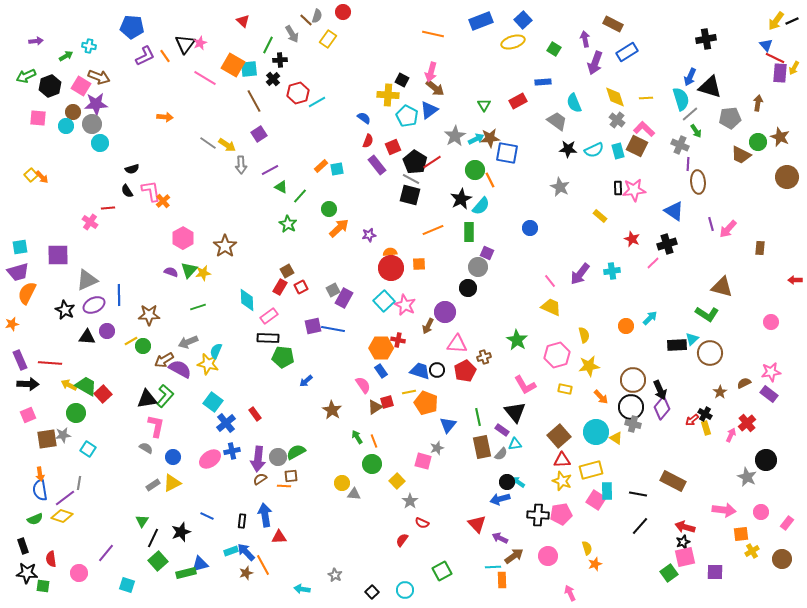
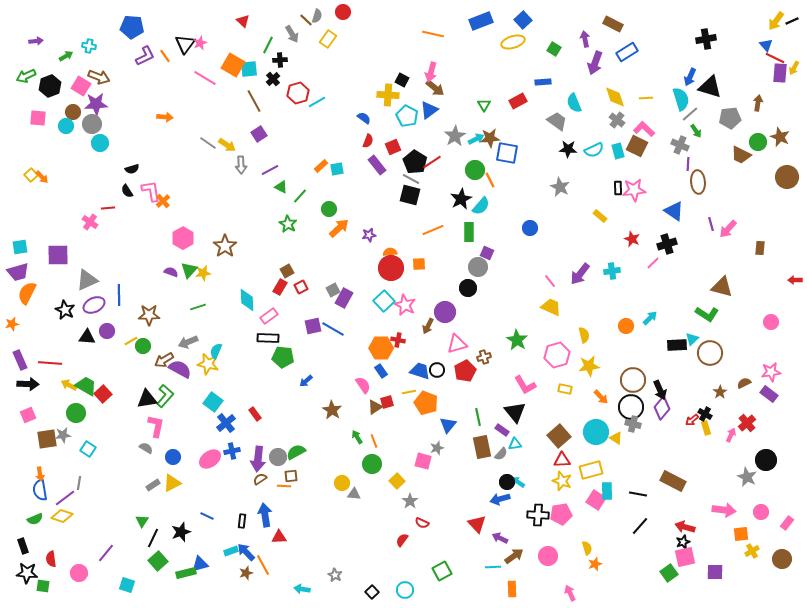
blue line at (333, 329): rotated 20 degrees clockwise
pink triangle at (457, 344): rotated 20 degrees counterclockwise
orange rectangle at (502, 580): moved 10 px right, 9 px down
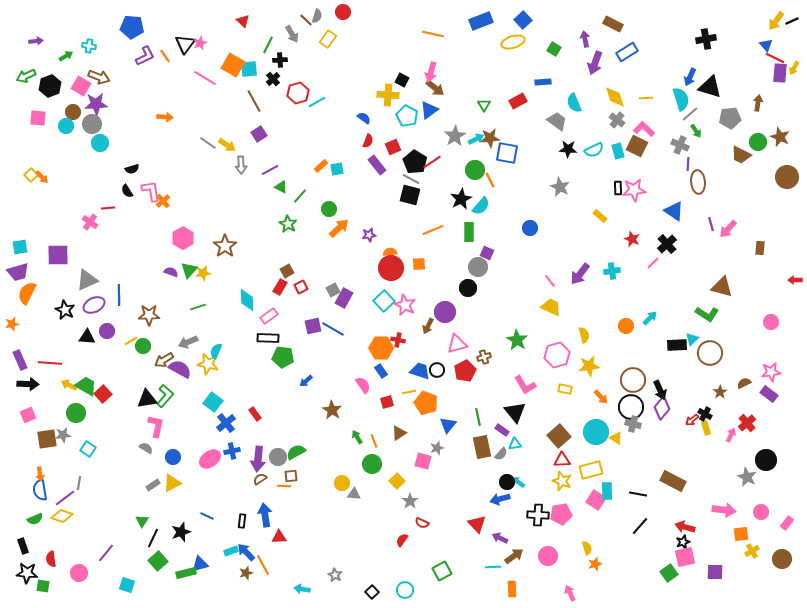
black cross at (667, 244): rotated 24 degrees counterclockwise
brown triangle at (375, 407): moved 24 px right, 26 px down
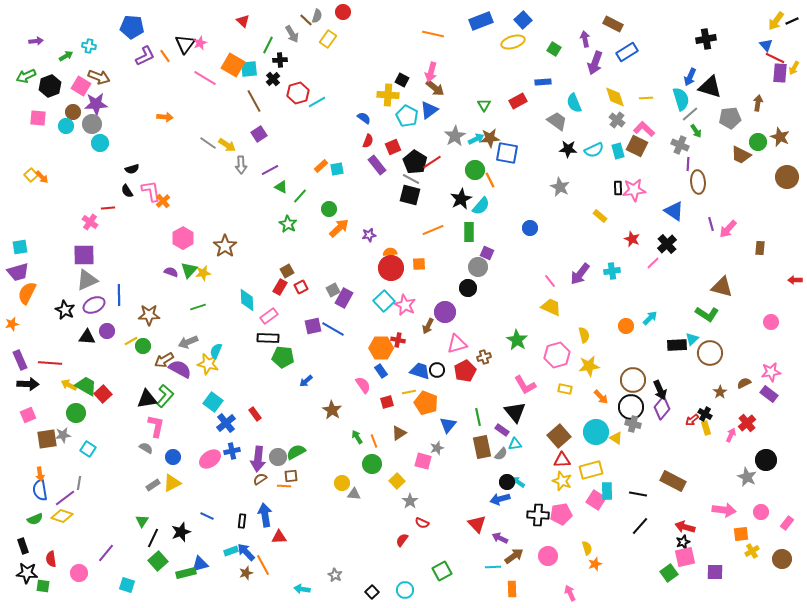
purple square at (58, 255): moved 26 px right
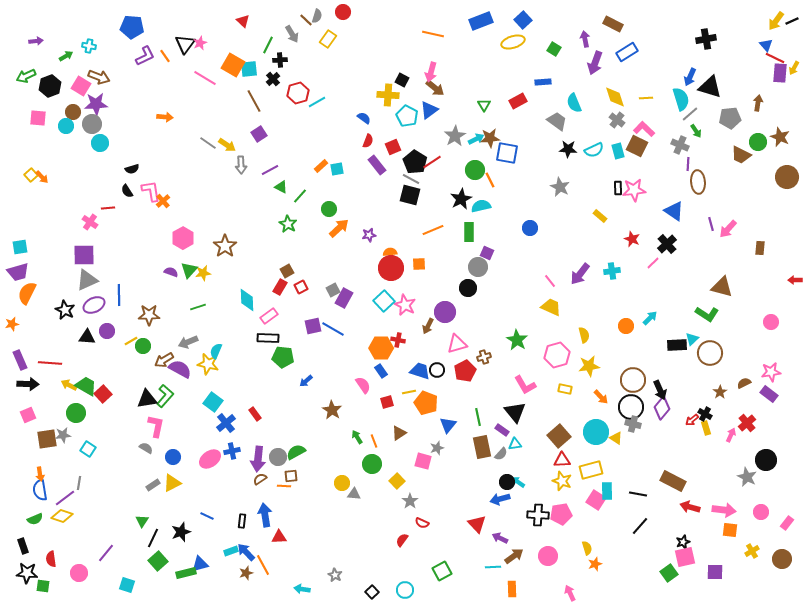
cyan semicircle at (481, 206): rotated 144 degrees counterclockwise
red arrow at (685, 527): moved 5 px right, 20 px up
orange square at (741, 534): moved 11 px left, 4 px up; rotated 14 degrees clockwise
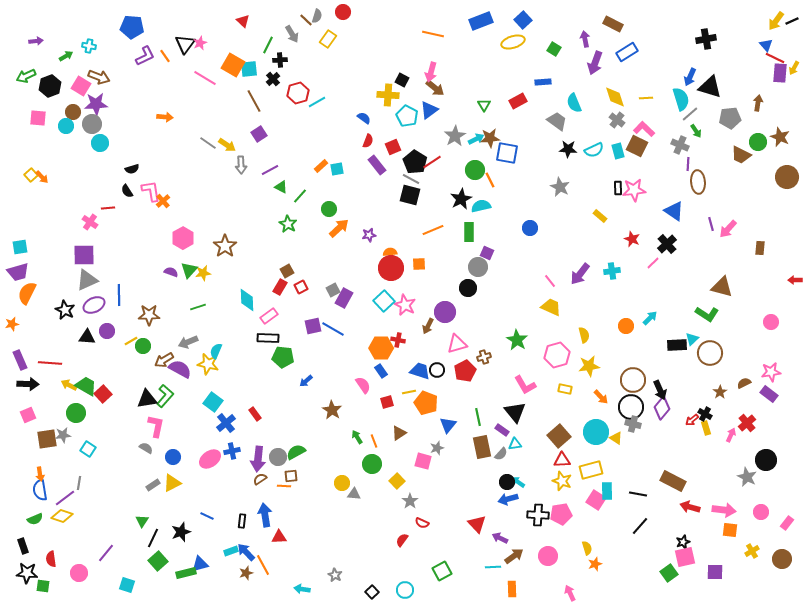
blue arrow at (500, 499): moved 8 px right
